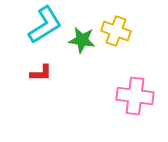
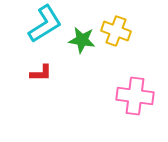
cyan L-shape: moved 1 px up
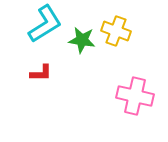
pink cross: rotated 6 degrees clockwise
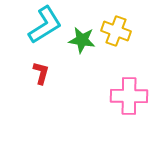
cyan L-shape: moved 1 px down
red L-shape: rotated 75 degrees counterclockwise
pink cross: moved 6 px left; rotated 12 degrees counterclockwise
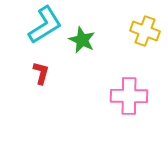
yellow cross: moved 29 px right
green star: rotated 16 degrees clockwise
